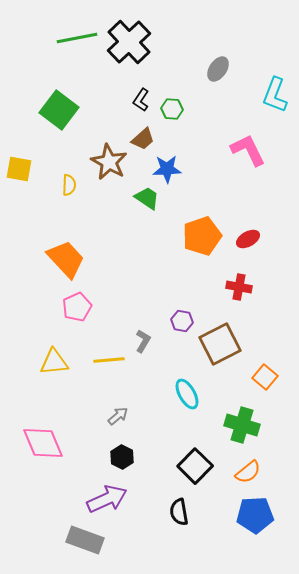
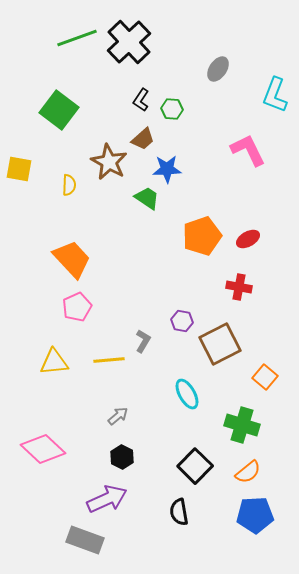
green line: rotated 9 degrees counterclockwise
orange trapezoid: moved 6 px right
pink diamond: moved 6 px down; rotated 24 degrees counterclockwise
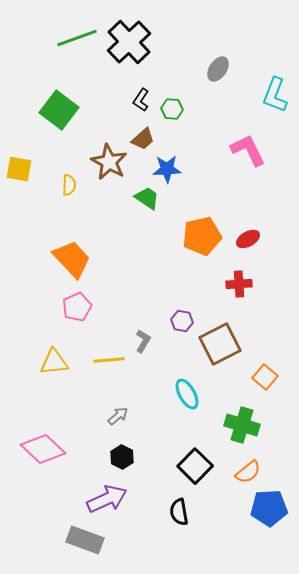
orange pentagon: rotated 6 degrees clockwise
red cross: moved 3 px up; rotated 15 degrees counterclockwise
blue pentagon: moved 14 px right, 7 px up
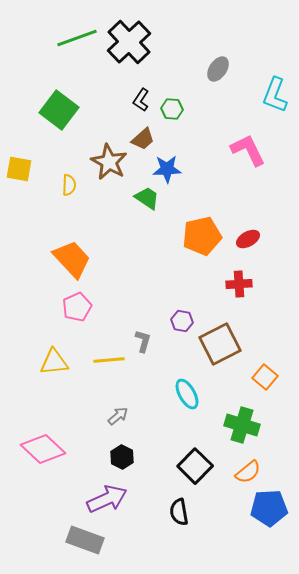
gray L-shape: rotated 15 degrees counterclockwise
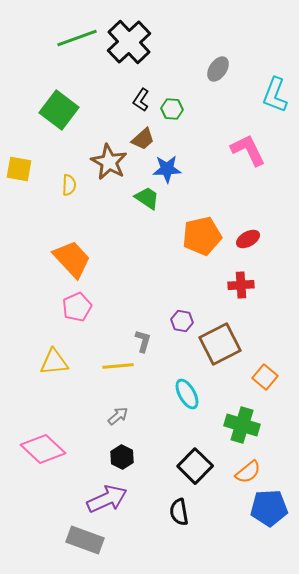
red cross: moved 2 px right, 1 px down
yellow line: moved 9 px right, 6 px down
